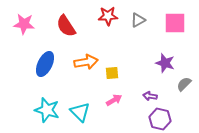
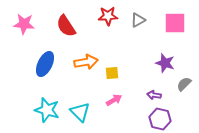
purple arrow: moved 4 px right, 1 px up
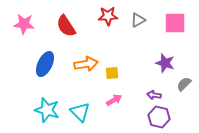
orange arrow: moved 2 px down
purple hexagon: moved 1 px left, 2 px up
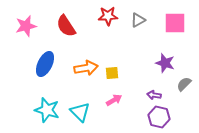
pink star: moved 2 px right, 2 px down; rotated 20 degrees counterclockwise
orange arrow: moved 4 px down
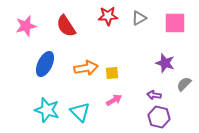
gray triangle: moved 1 px right, 2 px up
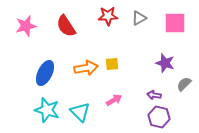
blue ellipse: moved 9 px down
yellow square: moved 9 px up
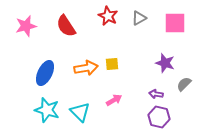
red star: rotated 30 degrees clockwise
purple arrow: moved 2 px right, 1 px up
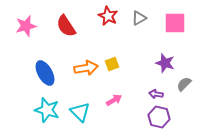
yellow square: rotated 16 degrees counterclockwise
blue ellipse: rotated 55 degrees counterclockwise
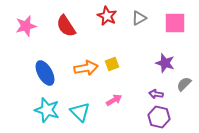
red star: moved 1 px left
